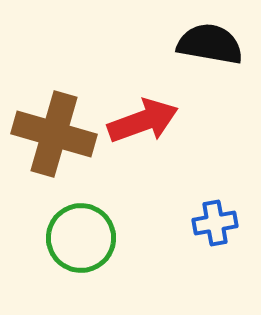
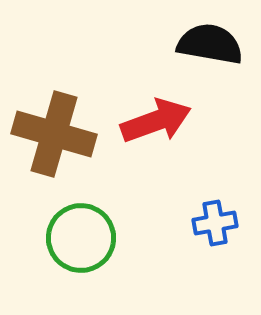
red arrow: moved 13 px right
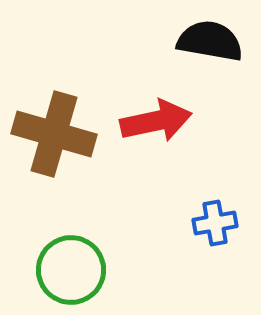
black semicircle: moved 3 px up
red arrow: rotated 8 degrees clockwise
green circle: moved 10 px left, 32 px down
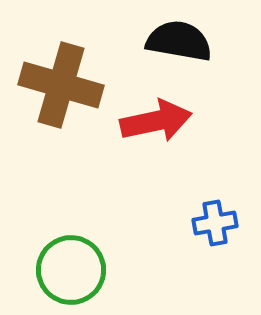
black semicircle: moved 31 px left
brown cross: moved 7 px right, 49 px up
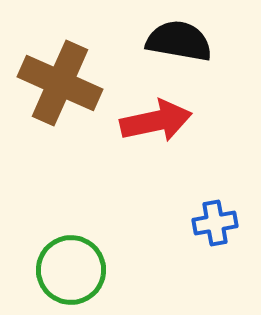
brown cross: moved 1 px left, 2 px up; rotated 8 degrees clockwise
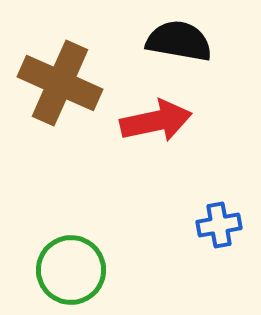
blue cross: moved 4 px right, 2 px down
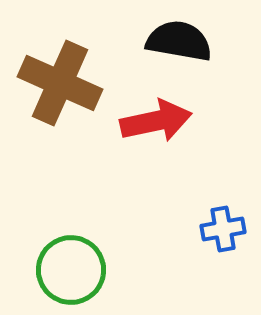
blue cross: moved 4 px right, 4 px down
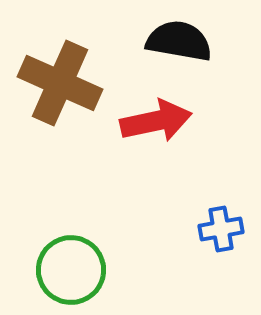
blue cross: moved 2 px left
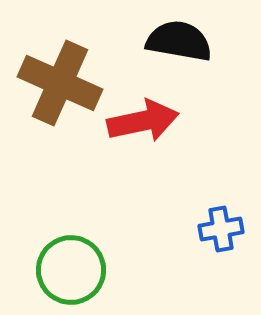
red arrow: moved 13 px left
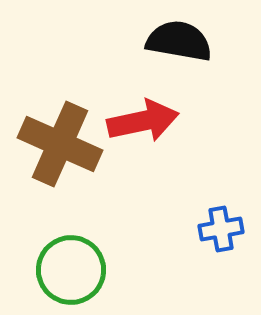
brown cross: moved 61 px down
